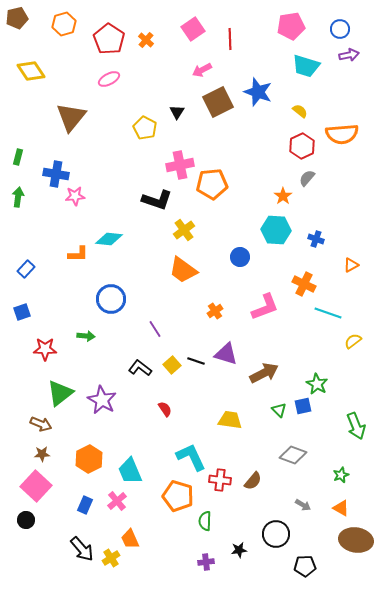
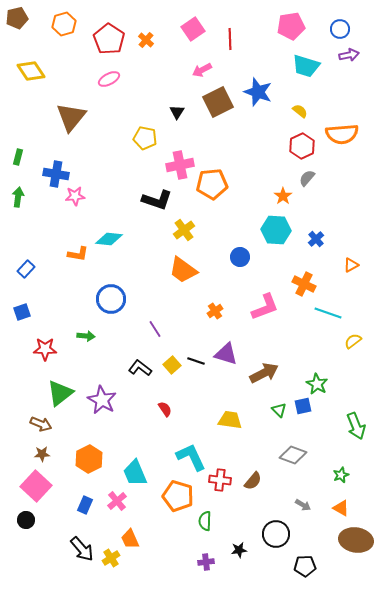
yellow pentagon at (145, 128): moved 10 px down; rotated 15 degrees counterclockwise
blue cross at (316, 239): rotated 28 degrees clockwise
orange L-shape at (78, 254): rotated 10 degrees clockwise
cyan trapezoid at (130, 471): moved 5 px right, 2 px down
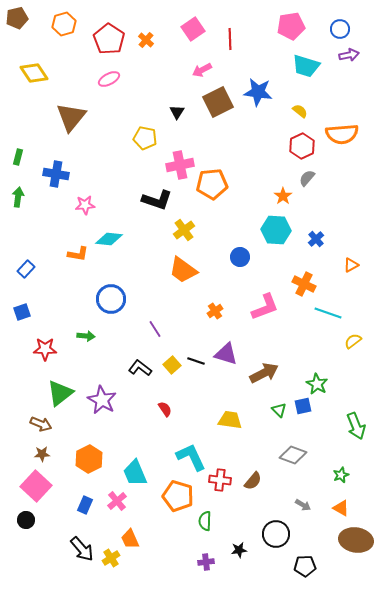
yellow diamond at (31, 71): moved 3 px right, 2 px down
blue star at (258, 92): rotated 12 degrees counterclockwise
pink star at (75, 196): moved 10 px right, 9 px down
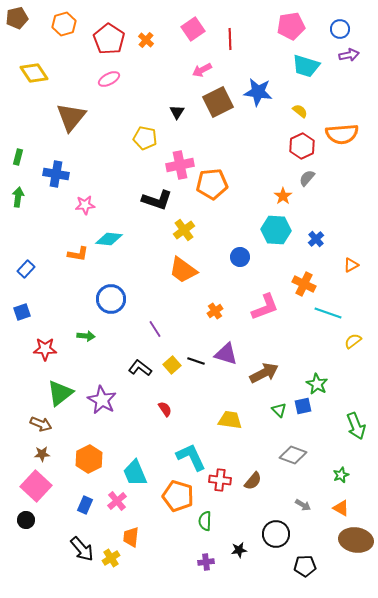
orange trapezoid at (130, 539): moved 1 px right, 2 px up; rotated 30 degrees clockwise
